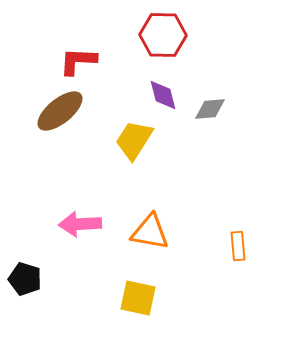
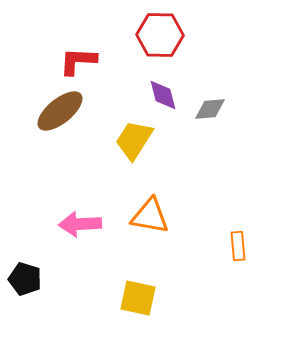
red hexagon: moved 3 px left
orange triangle: moved 16 px up
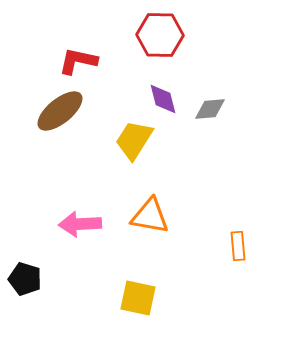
red L-shape: rotated 9 degrees clockwise
purple diamond: moved 4 px down
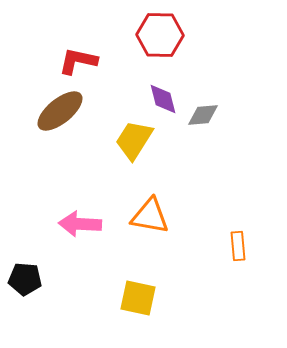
gray diamond: moved 7 px left, 6 px down
pink arrow: rotated 6 degrees clockwise
black pentagon: rotated 12 degrees counterclockwise
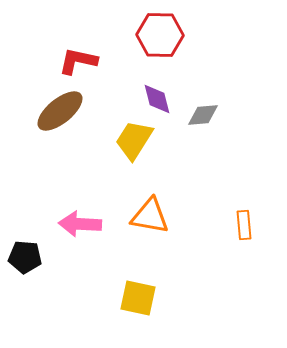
purple diamond: moved 6 px left
orange rectangle: moved 6 px right, 21 px up
black pentagon: moved 22 px up
